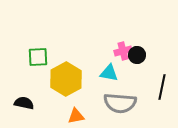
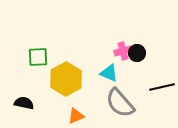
black circle: moved 2 px up
cyan triangle: rotated 12 degrees clockwise
black line: rotated 65 degrees clockwise
gray semicircle: rotated 44 degrees clockwise
orange triangle: rotated 12 degrees counterclockwise
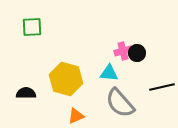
green square: moved 6 px left, 30 px up
cyan triangle: rotated 18 degrees counterclockwise
yellow hexagon: rotated 16 degrees counterclockwise
black semicircle: moved 2 px right, 10 px up; rotated 12 degrees counterclockwise
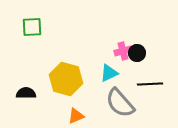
cyan triangle: rotated 30 degrees counterclockwise
black line: moved 12 px left, 3 px up; rotated 10 degrees clockwise
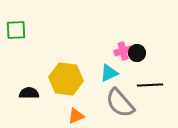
green square: moved 16 px left, 3 px down
yellow hexagon: rotated 8 degrees counterclockwise
black line: moved 1 px down
black semicircle: moved 3 px right
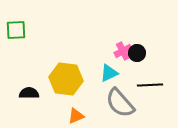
pink cross: rotated 12 degrees counterclockwise
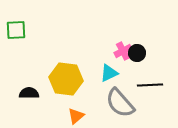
orange triangle: rotated 18 degrees counterclockwise
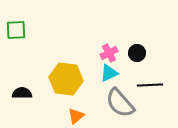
pink cross: moved 14 px left, 2 px down
black semicircle: moved 7 px left
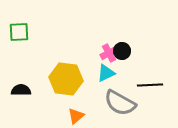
green square: moved 3 px right, 2 px down
black circle: moved 15 px left, 2 px up
cyan triangle: moved 3 px left
black semicircle: moved 1 px left, 3 px up
gray semicircle: rotated 20 degrees counterclockwise
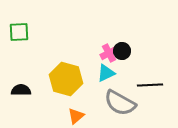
yellow hexagon: rotated 8 degrees clockwise
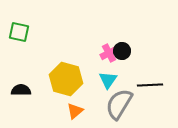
green square: rotated 15 degrees clockwise
cyan triangle: moved 2 px right, 7 px down; rotated 30 degrees counterclockwise
gray semicircle: moved 1 px left, 1 px down; rotated 92 degrees clockwise
orange triangle: moved 1 px left, 5 px up
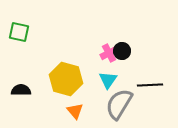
orange triangle: rotated 30 degrees counterclockwise
